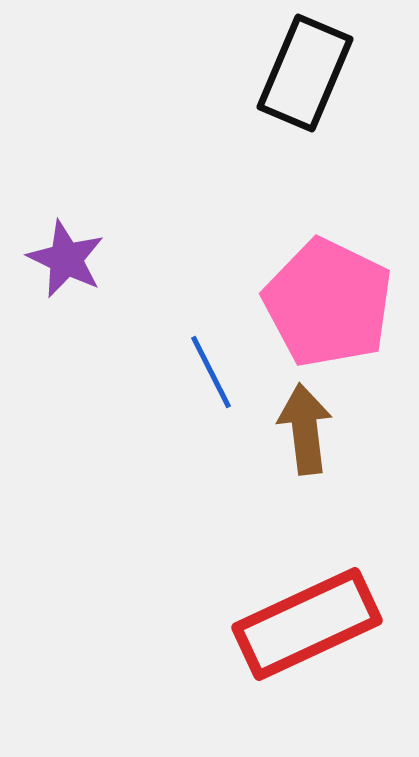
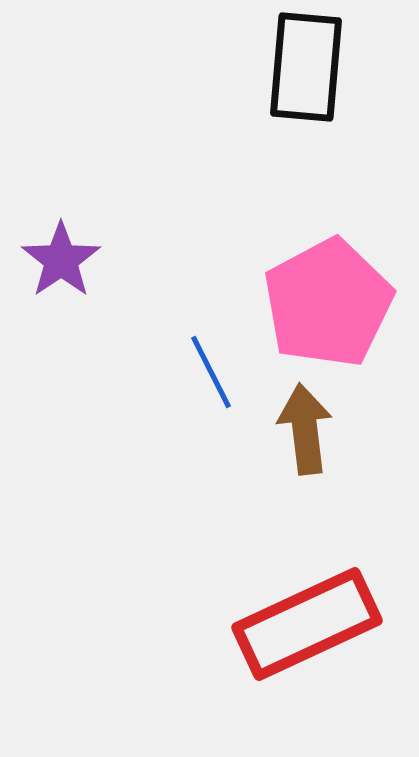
black rectangle: moved 1 px right, 6 px up; rotated 18 degrees counterclockwise
purple star: moved 5 px left, 1 px down; rotated 12 degrees clockwise
pink pentagon: rotated 18 degrees clockwise
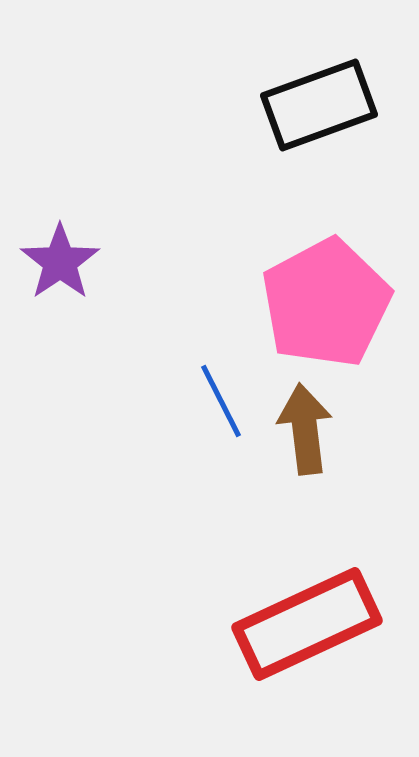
black rectangle: moved 13 px right, 38 px down; rotated 65 degrees clockwise
purple star: moved 1 px left, 2 px down
pink pentagon: moved 2 px left
blue line: moved 10 px right, 29 px down
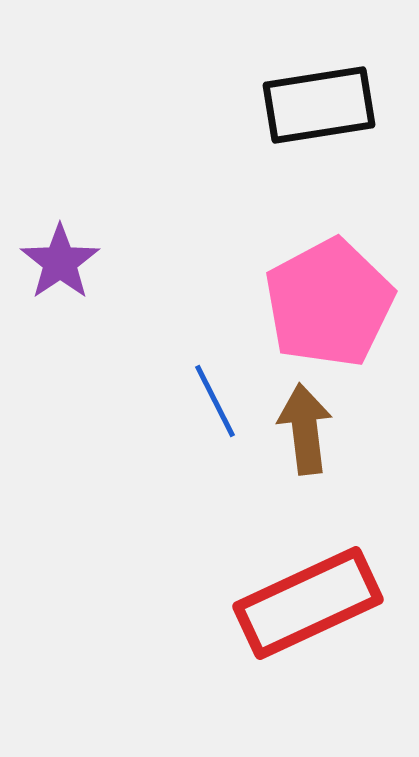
black rectangle: rotated 11 degrees clockwise
pink pentagon: moved 3 px right
blue line: moved 6 px left
red rectangle: moved 1 px right, 21 px up
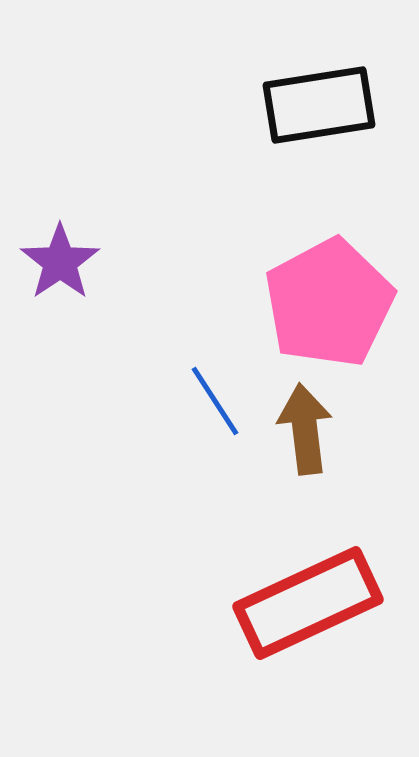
blue line: rotated 6 degrees counterclockwise
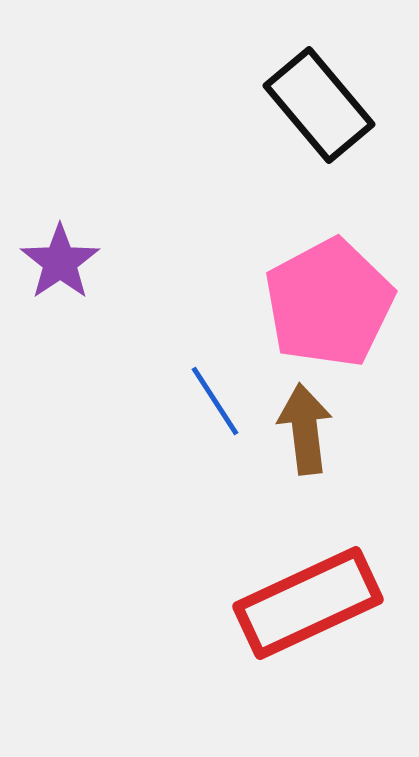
black rectangle: rotated 59 degrees clockwise
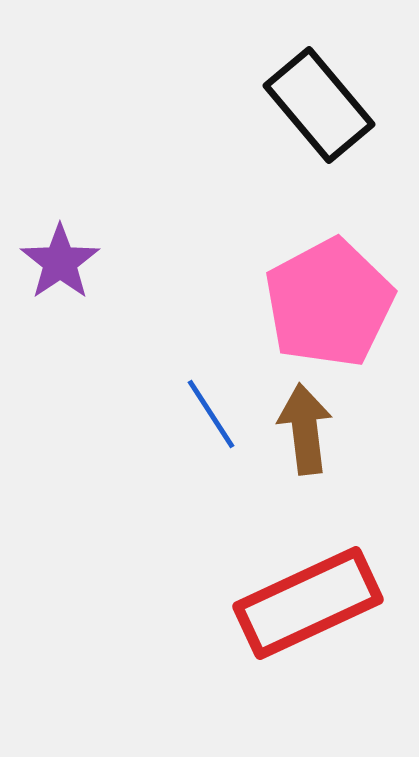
blue line: moved 4 px left, 13 px down
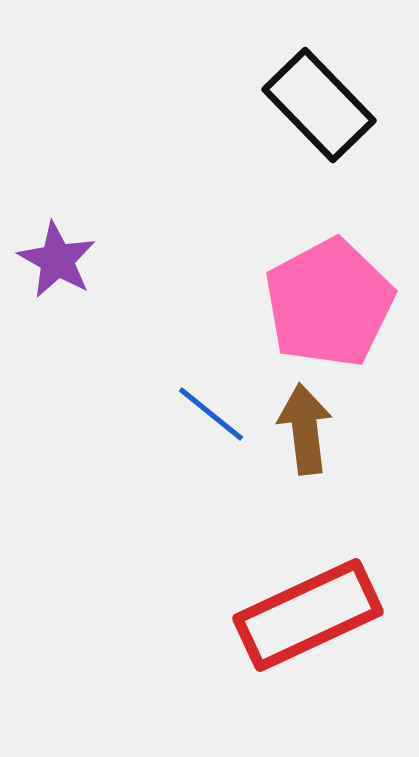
black rectangle: rotated 4 degrees counterclockwise
purple star: moved 3 px left, 2 px up; rotated 8 degrees counterclockwise
blue line: rotated 18 degrees counterclockwise
red rectangle: moved 12 px down
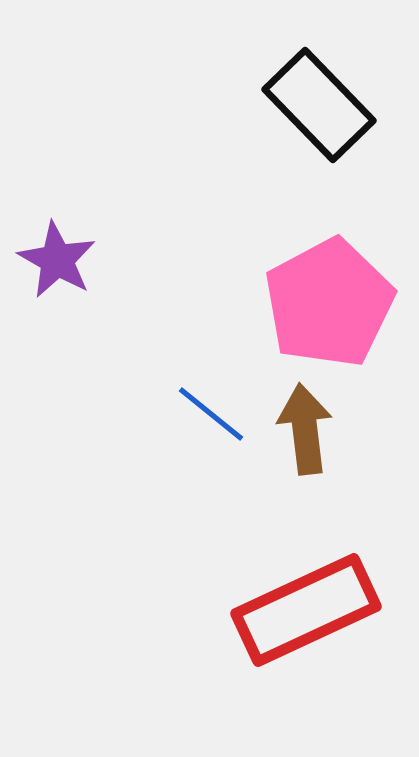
red rectangle: moved 2 px left, 5 px up
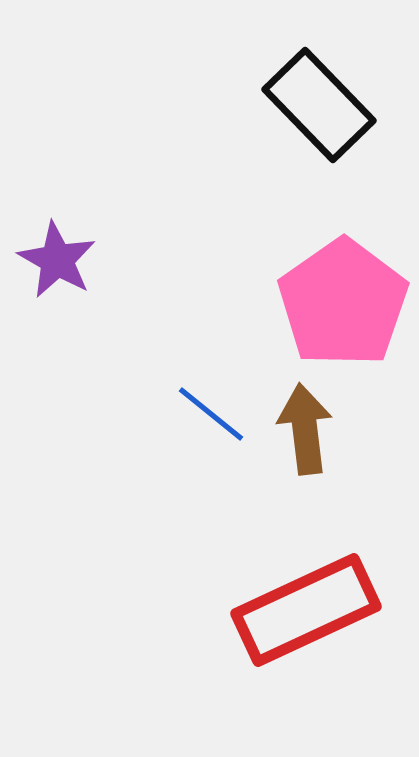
pink pentagon: moved 14 px right; rotated 7 degrees counterclockwise
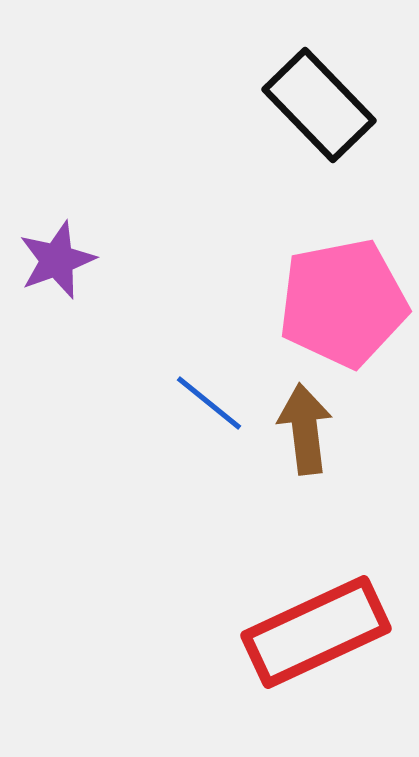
purple star: rotated 22 degrees clockwise
pink pentagon: rotated 24 degrees clockwise
blue line: moved 2 px left, 11 px up
red rectangle: moved 10 px right, 22 px down
